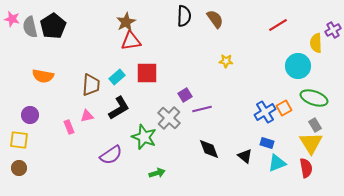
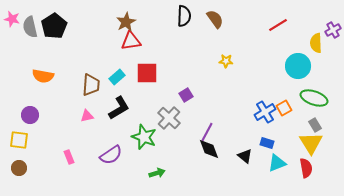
black pentagon: moved 1 px right
purple square: moved 1 px right
purple line: moved 5 px right, 23 px down; rotated 48 degrees counterclockwise
pink rectangle: moved 30 px down
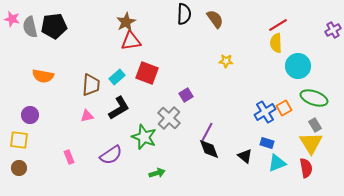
black semicircle: moved 2 px up
black pentagon: rotated 25 degrees clockwise
yellow semicircle: moved 40 px left
red square: rotated 20 degrees clockwise
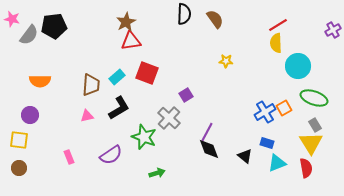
gray semicircle: moved 1 px left, 8 px down; rotated 130 degrees counterclockwise
orange semicircle: moved 3 px left, 5 px down; rotated 10 degrees counterclockwise
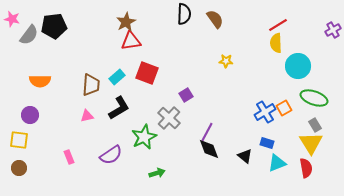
green star: rotated 25 degrees clockwise
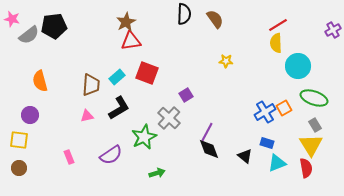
gray semicircle: rotated 15 degrees clockwise
orange semicircle: rotated 75 degrees clockwise
yellow triangle: moved 2 px down
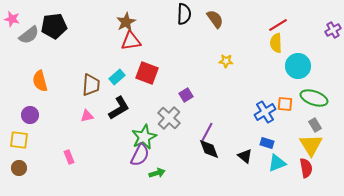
orange square: moved 1 px right, 4 px up; rotated 35 degrees clockwise
purple semicircle: moved 29 px right; rotated 30 degrees counterclockwise
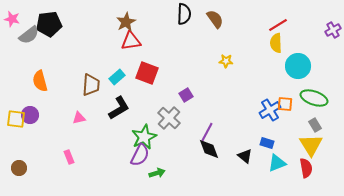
black pentagon: moved 5 px left, 2 px up
blue cross: moved 5 px right, 2 px up
pink triangle: moved 8 px left, 2 px down
yellow square: moved 3 px left, 21 px up
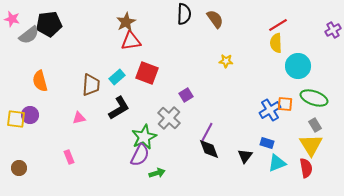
black triangle: rotated 28 degrees clockwise
